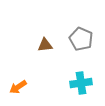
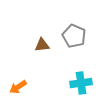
gray pentagon: moved 7 px left, 3 px up
brown triangle: moved 3 px left
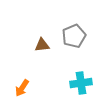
gray pentagon: rotated 25 degrees clockwise
orange arrow: moved 4 px right, 1 px down; rotated 24 degrees counterclockwise
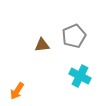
cyan cross: moved 1 px left, 7 px up; rotated 35 degrees clockwise
orange arrow: moved 5 px left, 3 px down
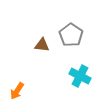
gray pentagon: moved 3 px left, 1 px up; rotated 15 degrees counterclockwise
brown triangle: rotated 14 degrees clockwise
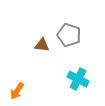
gray pentagon: moved 2 px left; rotated 15 degrees counterclockwise
cyan cross: moved 2 px left, 3 px down
